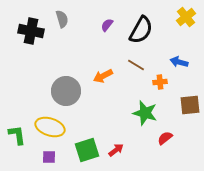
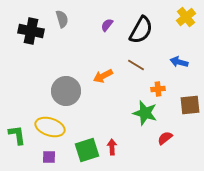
orange cross: moved 2 px left, 7 px down
red arrow: moved 4 px left, 3 px up; rotated 56 degrees counterclockwise
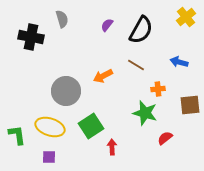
black cross: moved 6 px down
green square: moved 4 px right, 24 px up; rotated 15 degrees counterclockwise
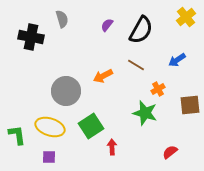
blue arrow: moved 2 px left, 2 px up; rotated 48 degrees counterclockwise
orange cross: rotated 24 degrees counterclockwise
red semicircle: moved 5 px right, 14 px down
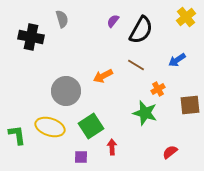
purple semicircle: moved 6 px right, 4 px up
purple square: moved 32 px right
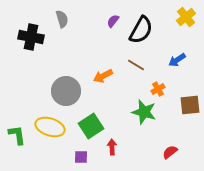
green star: moved 1 px left, 1 px up
